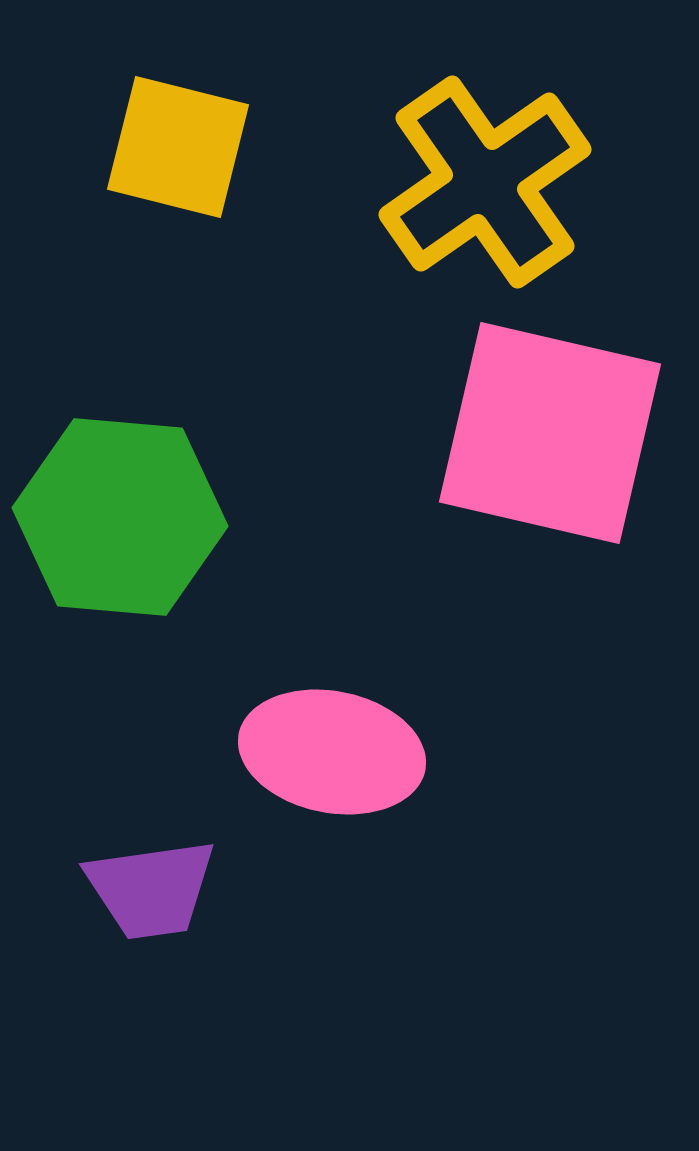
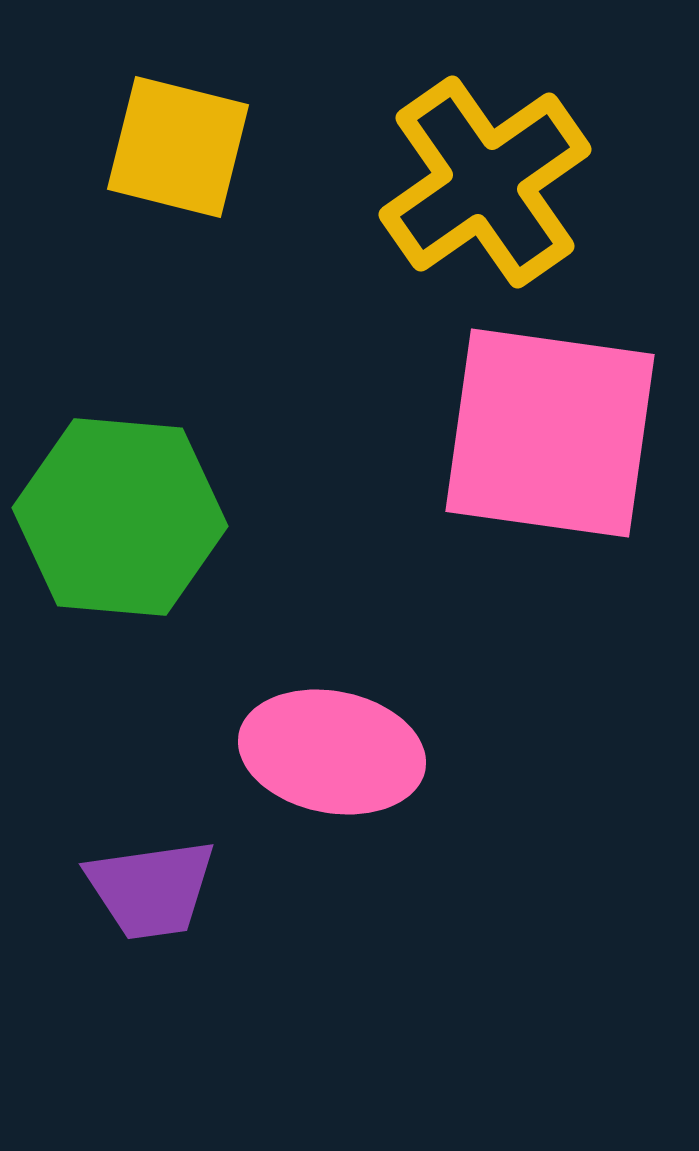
pink square: rotated 5 degrees counterclockwise
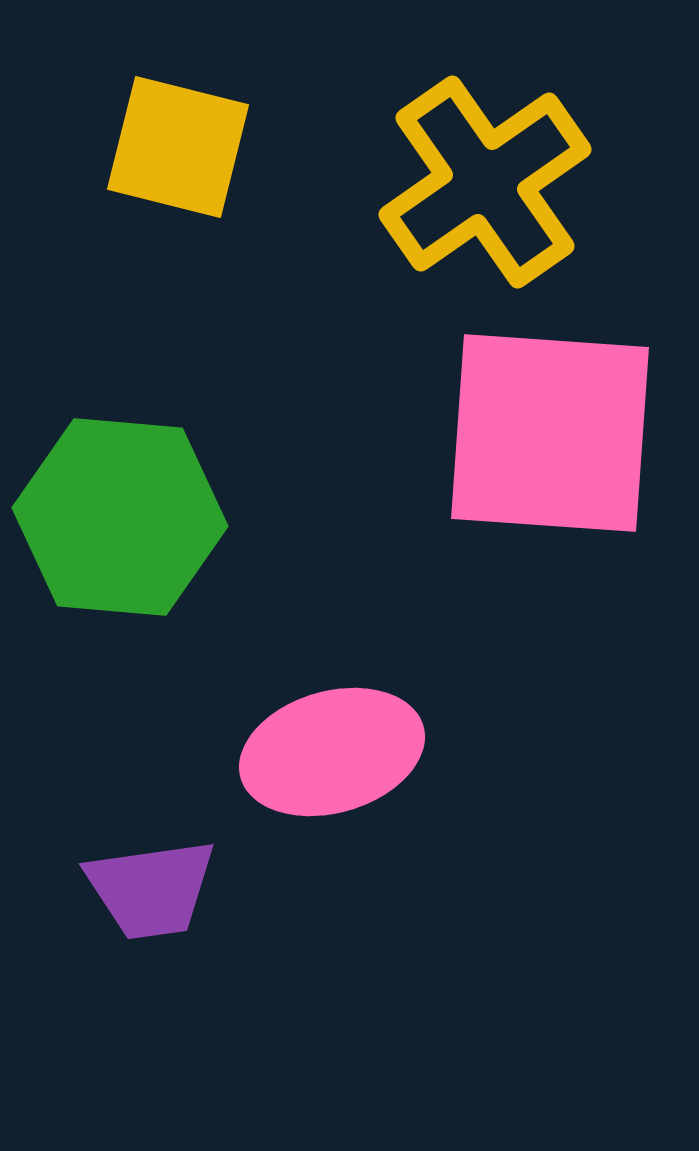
pink square: rotated 4 degrees counterclockwise
pink ellipse: rotated 27 degrees counterclockwise
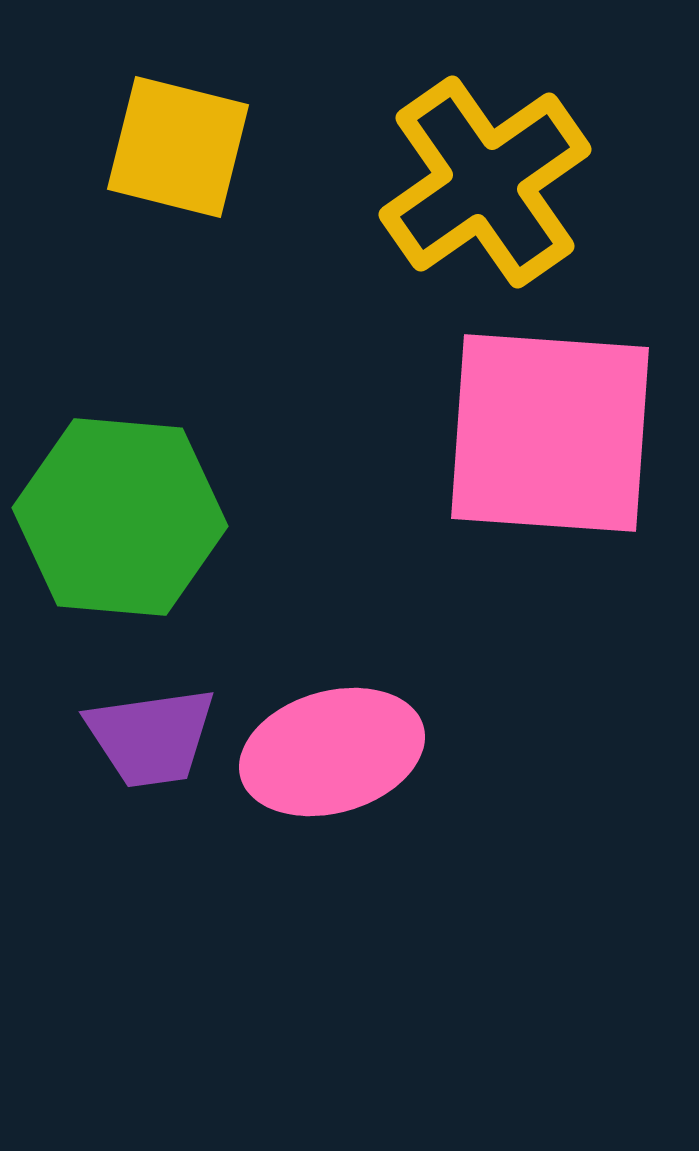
purple trapezoid: moved 152 px up
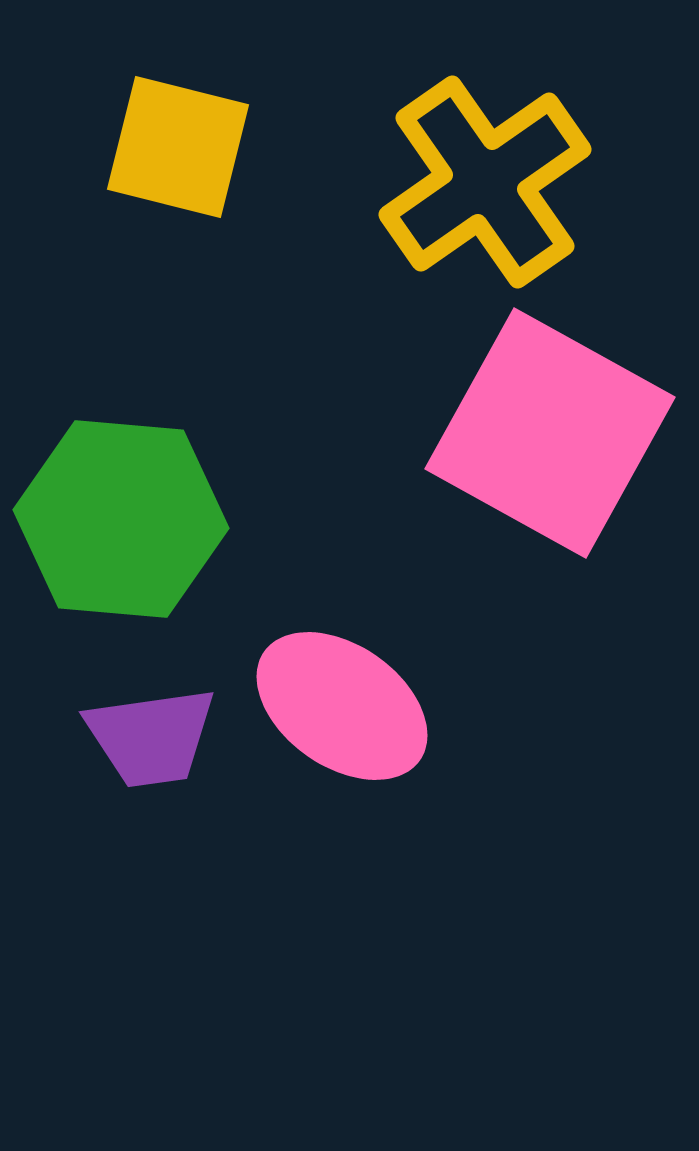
pink square: rotated 25 degrees clockwise
green hexagon: moved 1 px right, 2 px down
pink ellipse: moved 10 px right, 46 px up; rotated 51 degrees clockwise
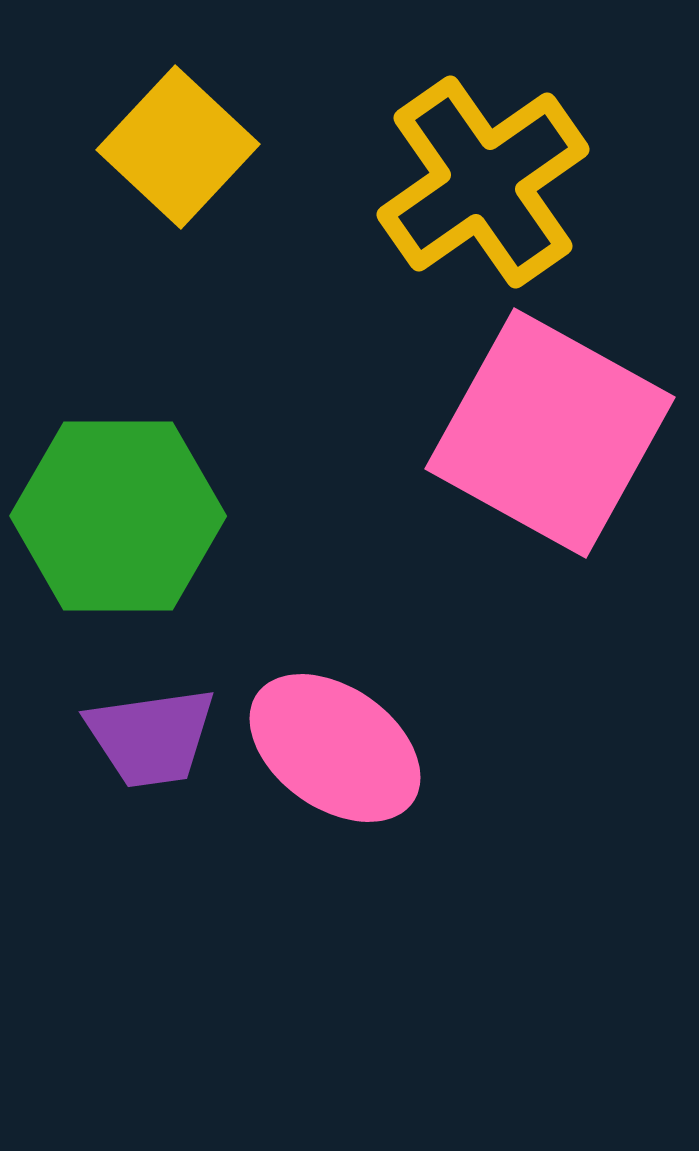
yellow square: rotated 29 degrees clockwise
yellow cross: moved 2 px left
green hexagon: moved 3 px left, 3 px up; rotated 5 degrees counterclockwise
pink ellipse: moved 7 px left, 42 px down
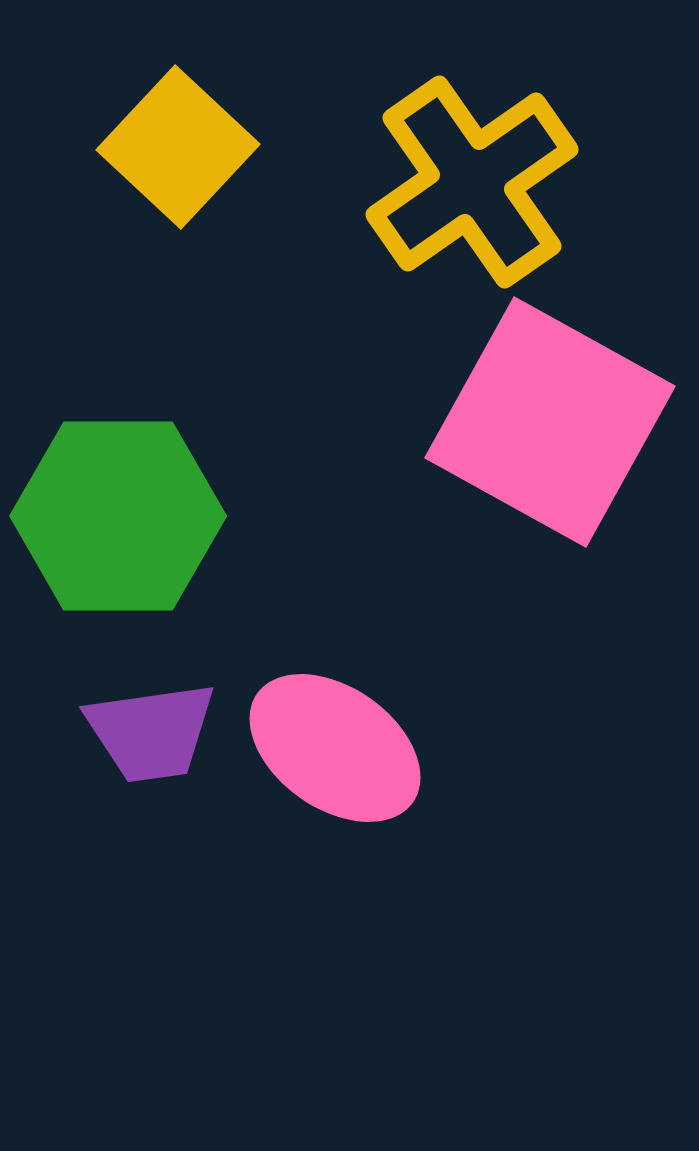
yellow cross: moved 11 px left
pink square: moved 11 px up
purple trapezoid: moved 5 px up
